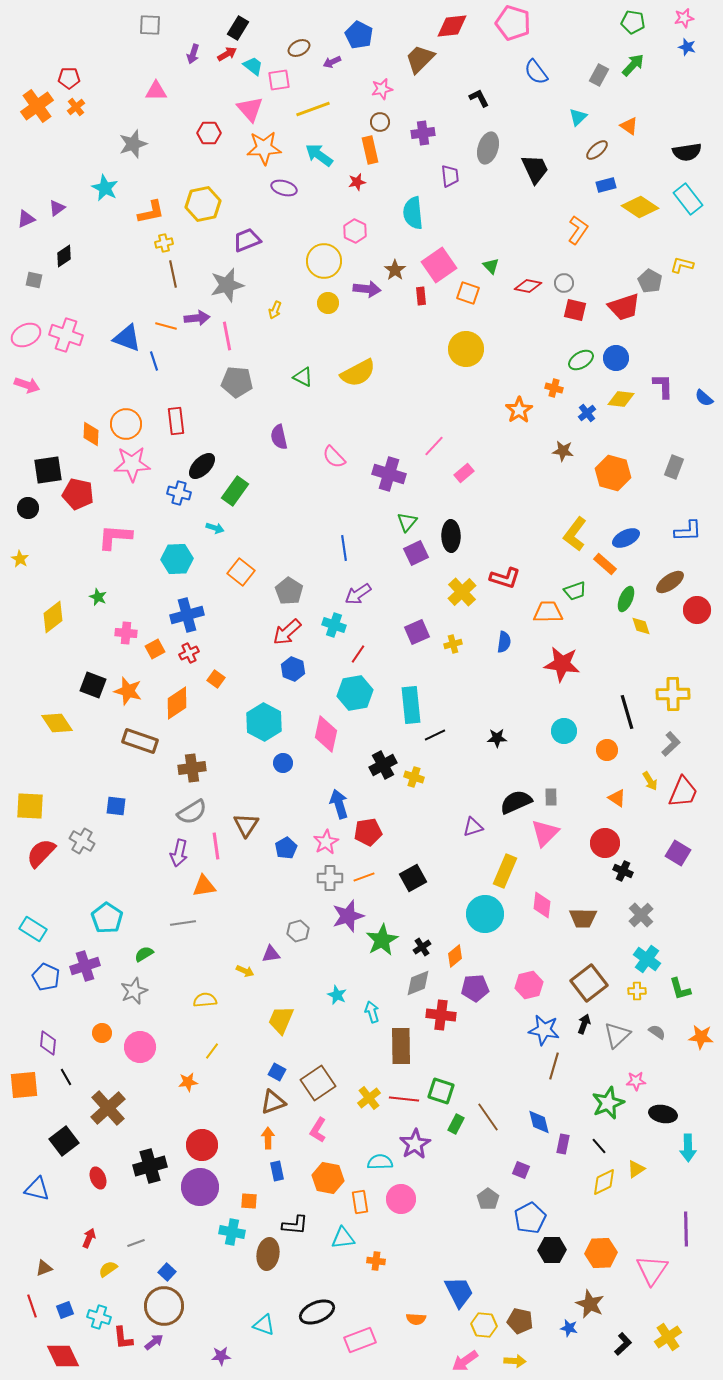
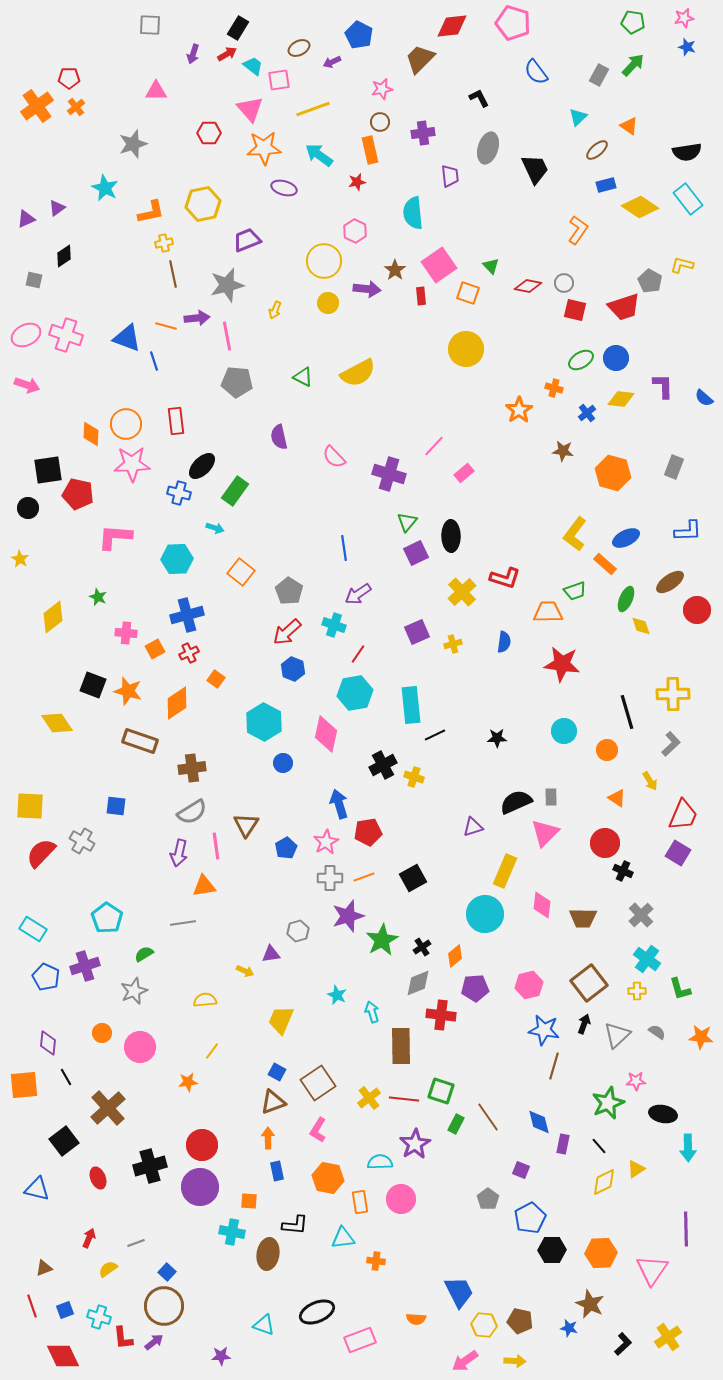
red trapezoid at (683, 792): moved 23 px down
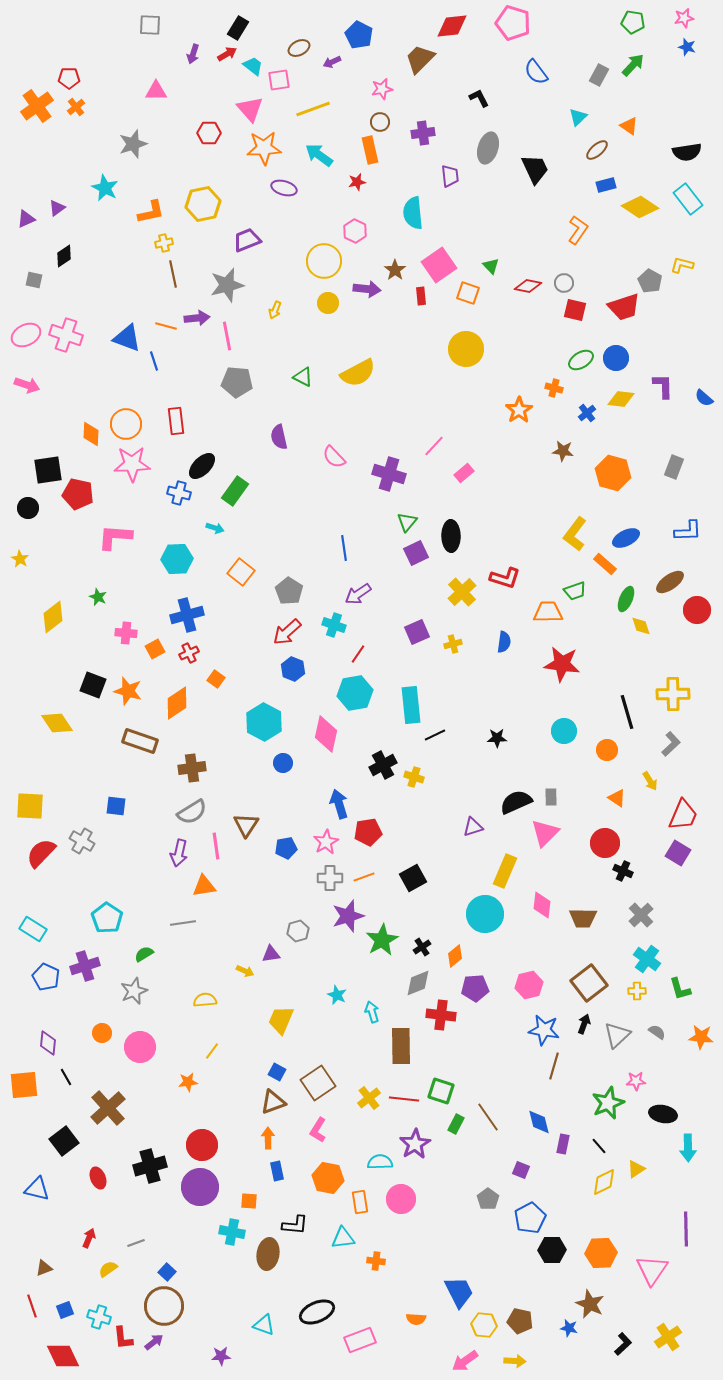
blue pentagon at (286, 848): rotated 20 degrees clockwise
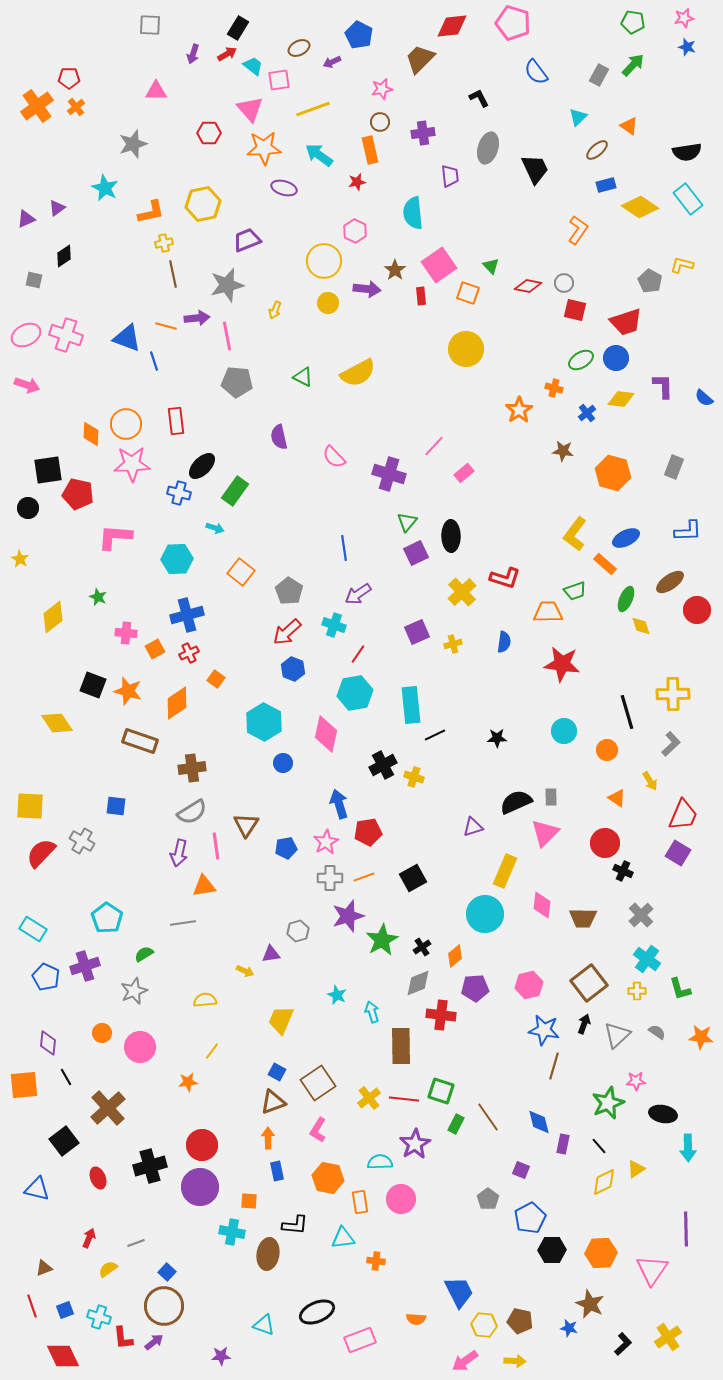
red trapezoid at (624, 307): moved 2 px right, 15 px down
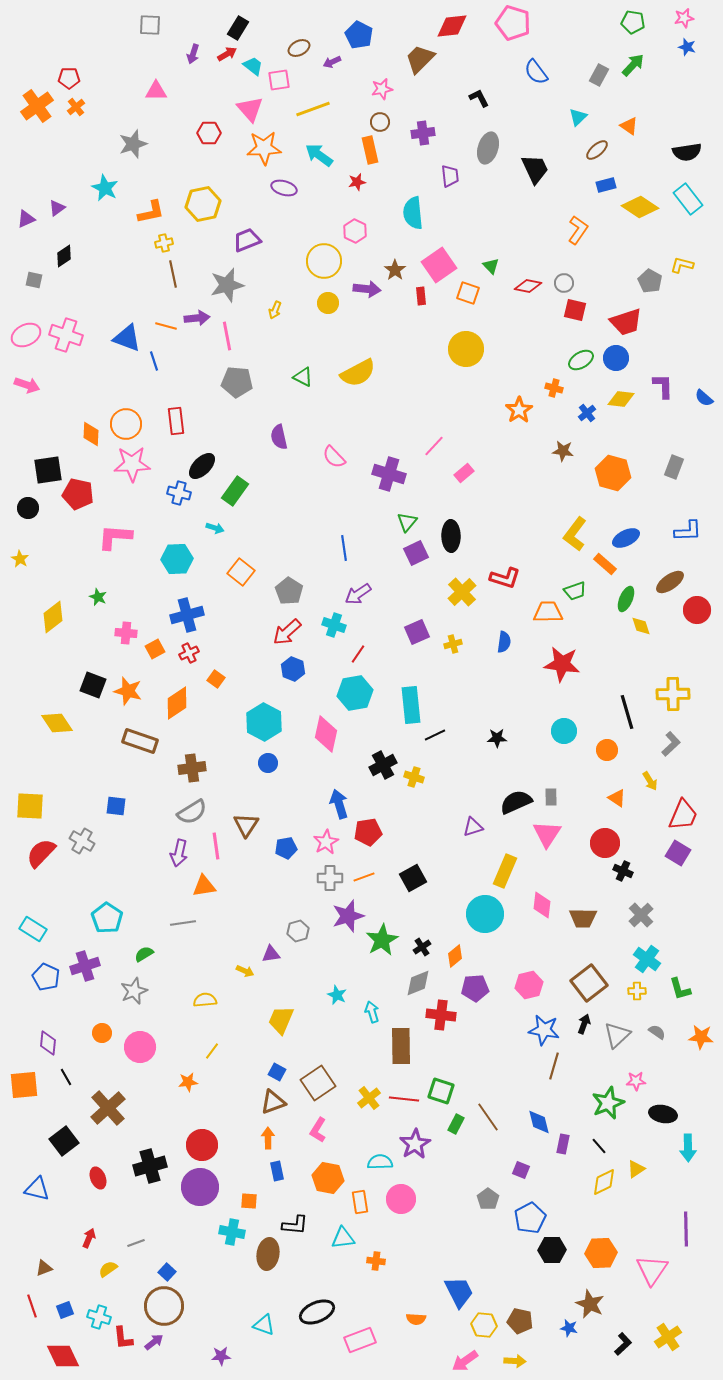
blue circle at (283, 763): moved 15 px left
pink triangle at (545, 833): moved 2 px right, 1 px down; rotated 12 degrees counterclockwise
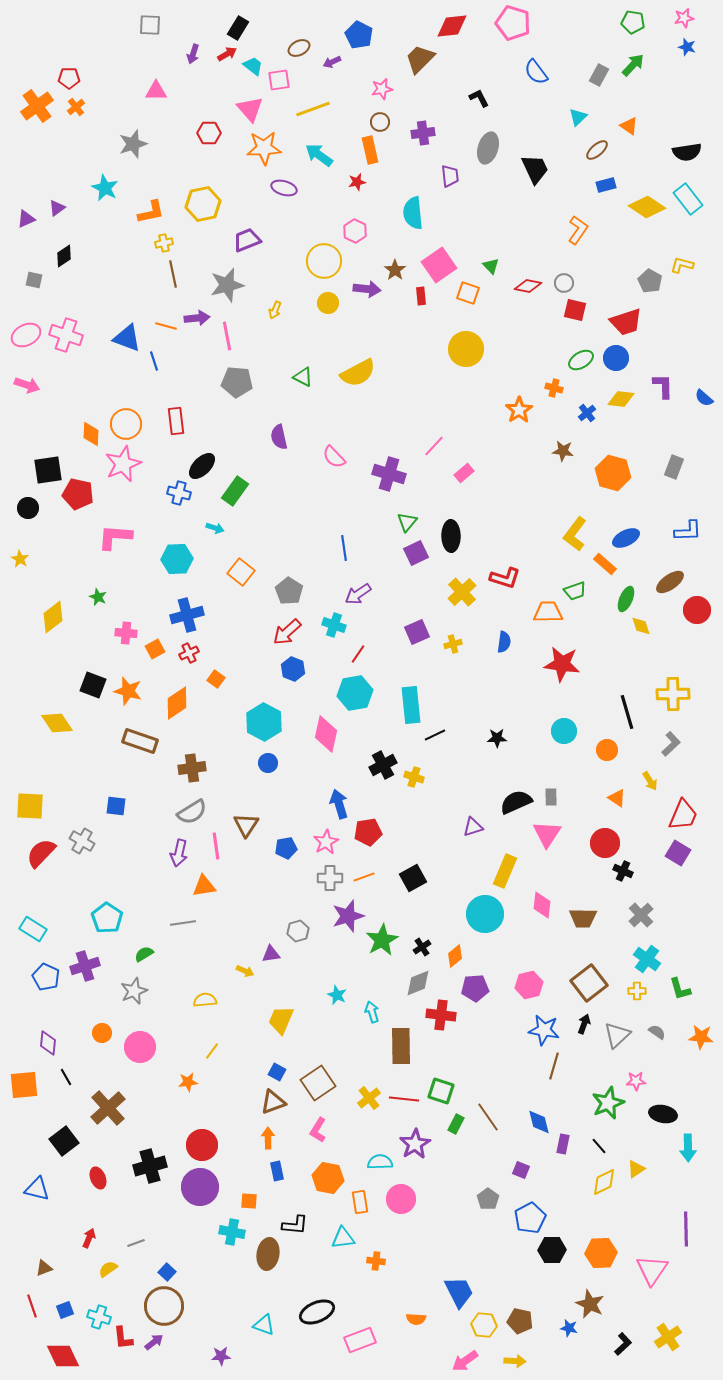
yellow diamond at (640, 207): moved 7 px right
pink star at (132, 464): moved 9 px left; rotated 21 degrees counterclockwise
